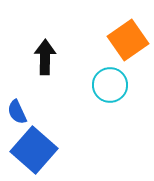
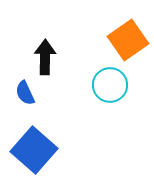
blue semicircle: moved 8 px right, 19 px up
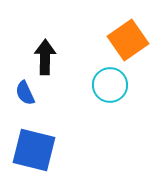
blue square: rotated 27 degrees counterclockwise
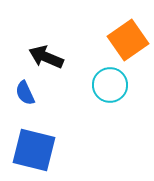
black arrow: moved 1 px right; rotated 68 degrees counterclockwise
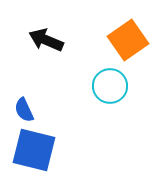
black arrow: moved 17 px up
cyan circle: moved 1 px down
blue semicircle: moved 1 px left, 17 px down
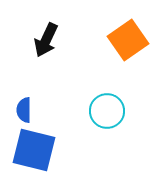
black arrow: rotated 88 degrees counterclockwise
cyan circle: moved 3 px left, 25 px down
blue semicircle: rotated 25 degrees clockwise
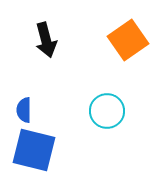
black arrow: rotated 40 degrees counterclockwise
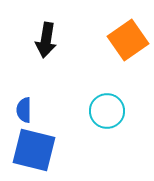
black arrow: rotated 24 degrees clockwise
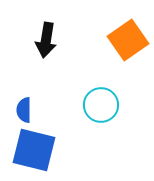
cyan circle: moved 6 px left, 6 px up
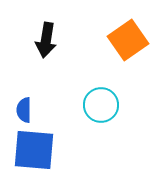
blue square: rotated 9 degrees counterclockwise
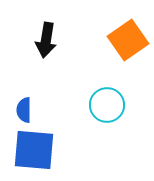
cyan circle: moved 6 px right
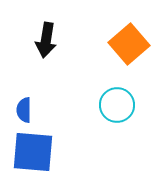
orange square: moved 1 px right, 4 px down; rotated 6 degrees counterclockwise
cyan circle: moved 10 px right
blue square: moved 1 px left, 2 px down
